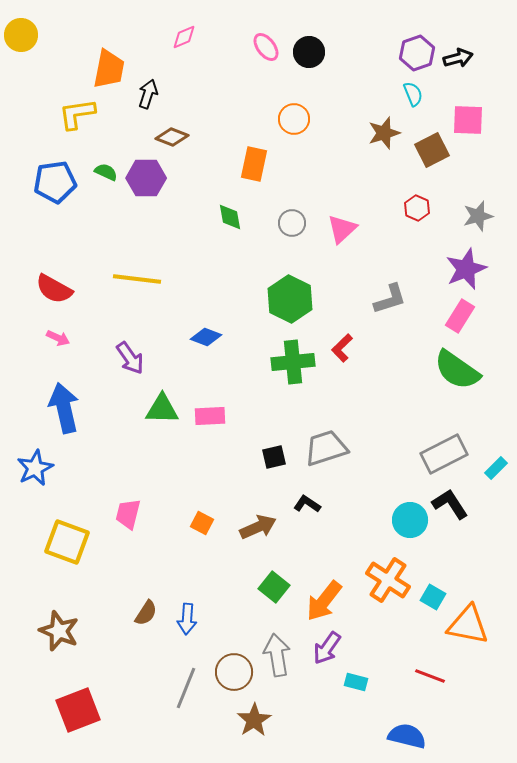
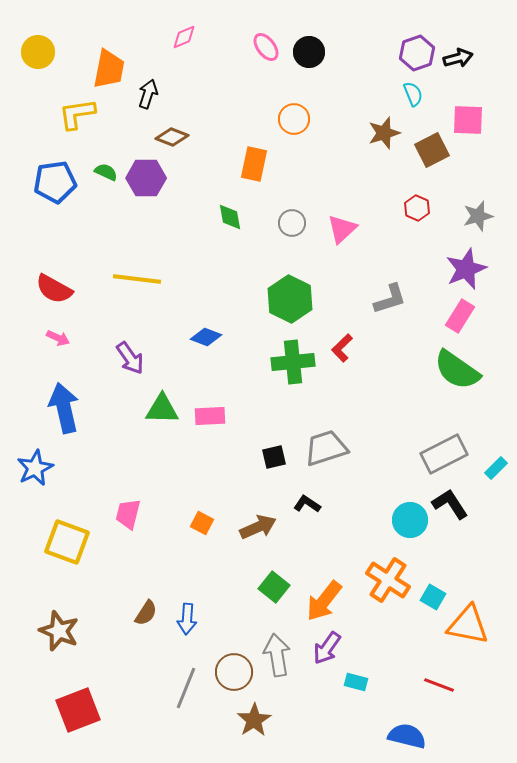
yellow circle at (21, 35): moved 17 px right, 17 px down
red line at (430, 676): moved 9 px right, 9 px down
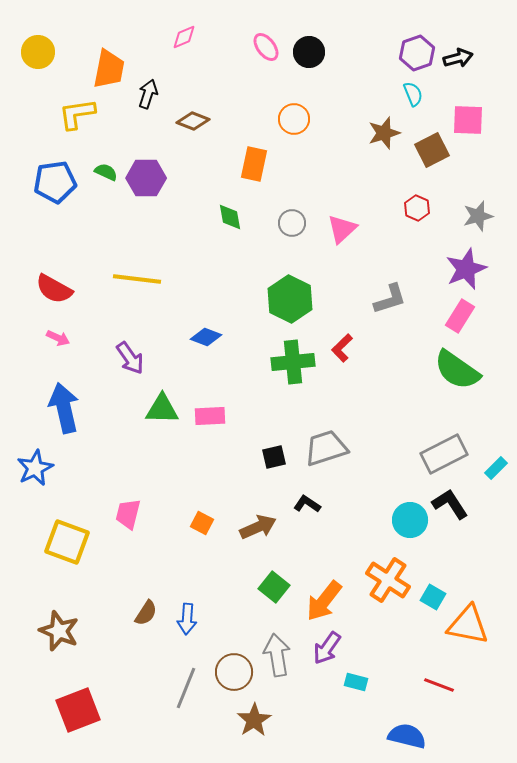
brown diamond at (172, 137): moved 21 px right, 16 px up
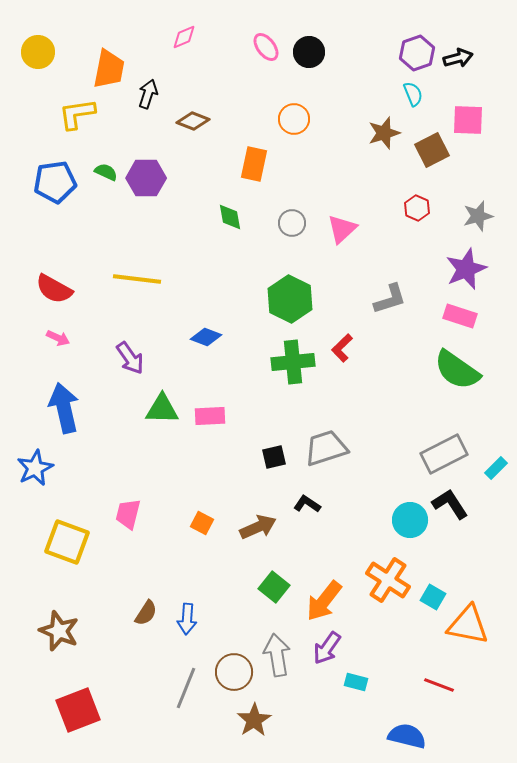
pink rectangle at (460, 316): rotated 76 degrees clockwise
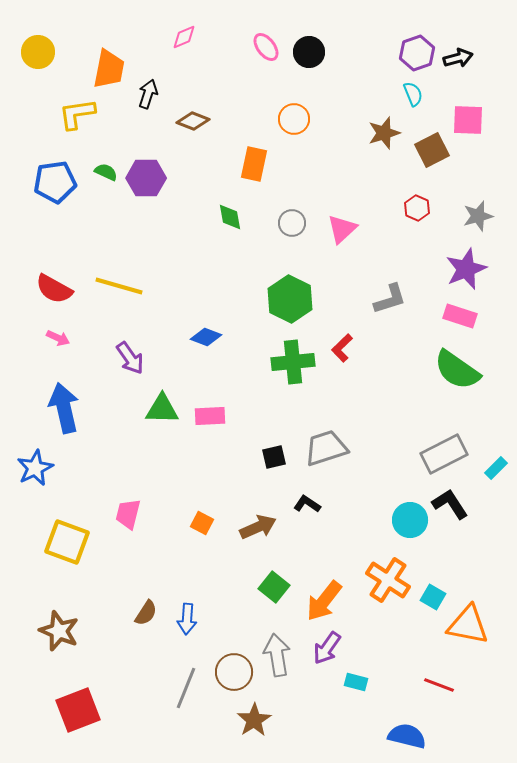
yellow line at (137, 279): moved 18 px left, 7 px down; rotated 9 degrees clockwise
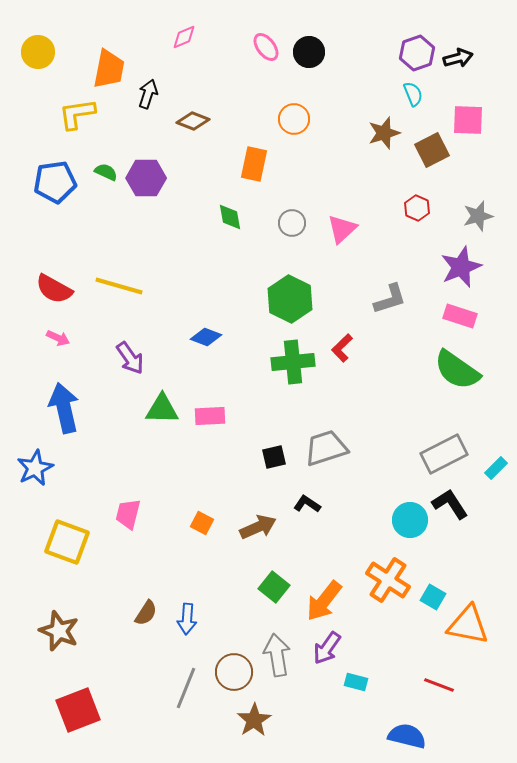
purple star at (466, 269): moved 5 px left, 2 px up
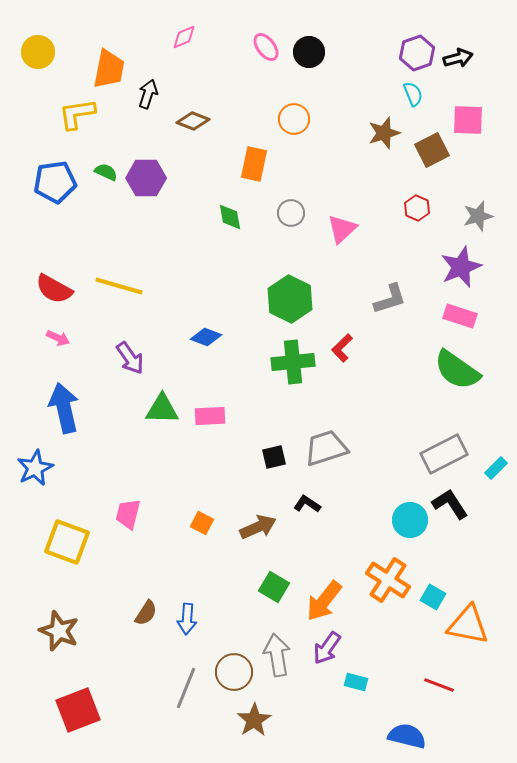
gray circle at (292, 223): moved 1 px left, 10 px up
green square at (274, 587): rotated 8 degrees counterclockwise
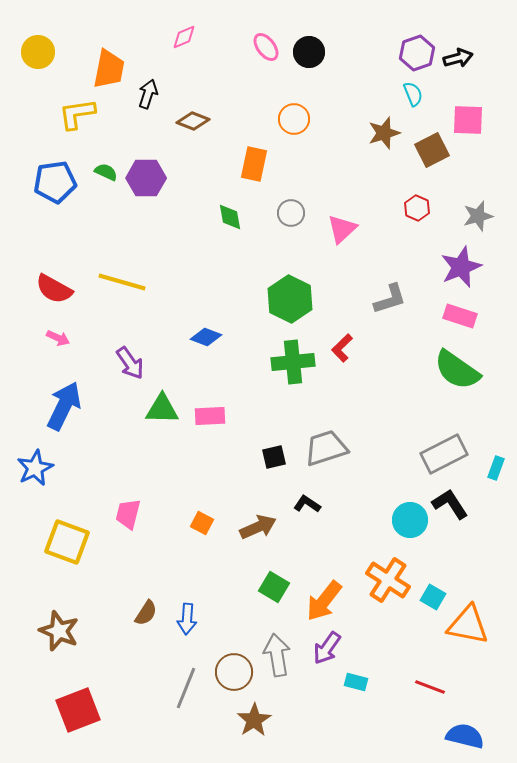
yellow line at (119, 286): moved 3 px right, 4 px up
purple arrow at (130, 358): moved 5 px down
blue arrow at (64, 408): moved 2 px up; rotated 39 degrees clockwise
cyan rectangle at (496, 468): rotated 25 degrees counterclockwise
red line at (439, 685): moved 9 px left, 2 px down
blue semicircle at (407, 736): moved 58 px right
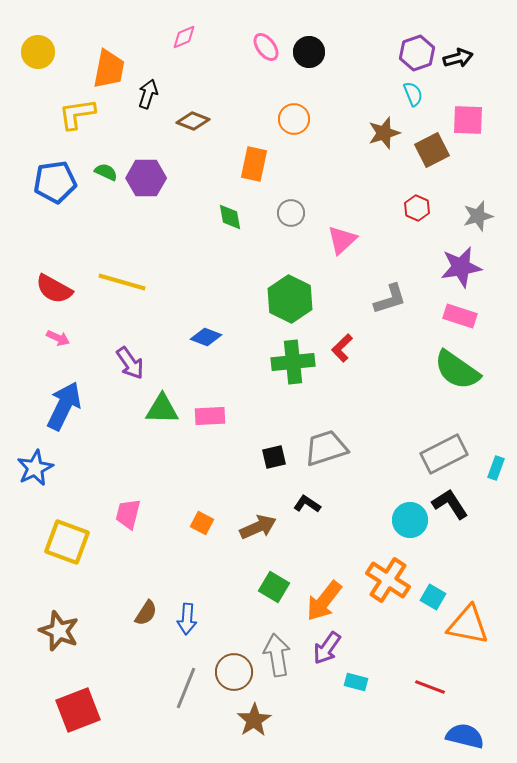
pink triangle at (342, 229): moved 11 px down
purple star at (461, 267): rotated 12 degrees clockwise
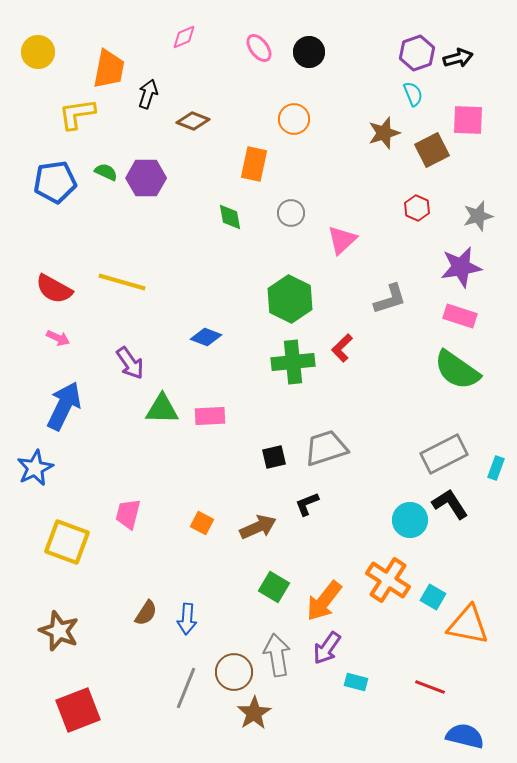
pink ellipse at (266, 47): moved 7 px left, 1 px down
black L-shape at (307, 504): rotated 56 degrees counterclockwise
brown star at (254, 720): moved 7 px up
